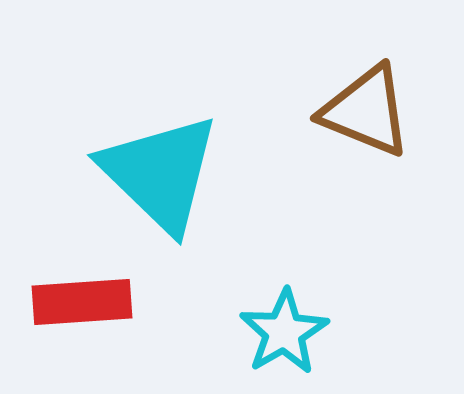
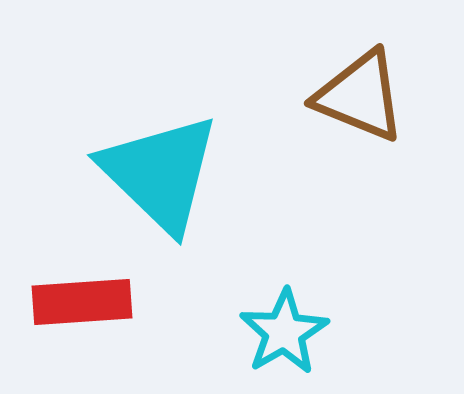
brown triangle: moved 6 px left, 15 px up
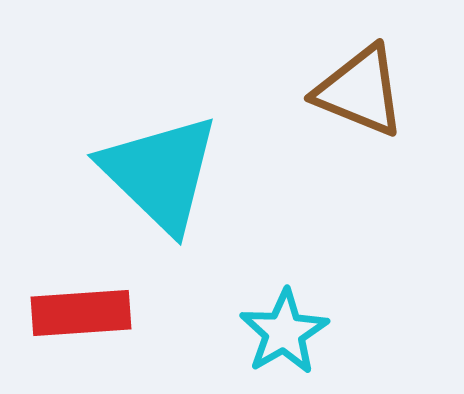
brown triangle: moved 5 px up
red rectangle: moved 1 px left, 11 px down
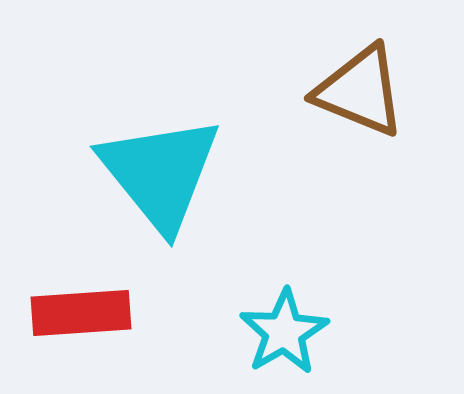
cyan triangle: rotated 7 degrees clockwise
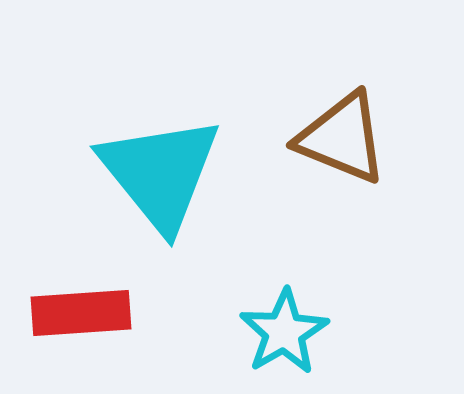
brown triangle: moved 18 px left, 47 px down
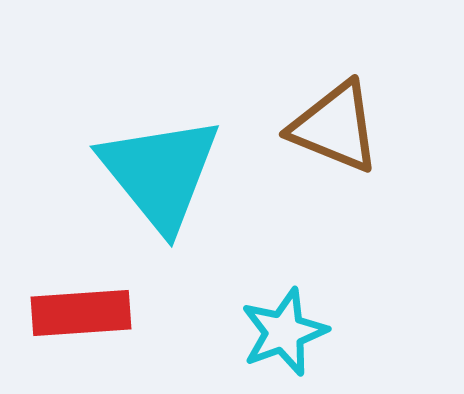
brown triangle: moved 7 px left, 11 px up
cyan star: rotated 10 degrees clockwise
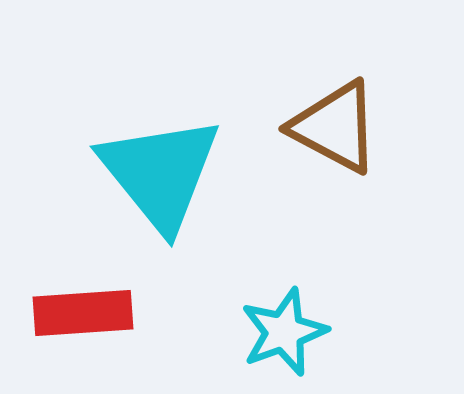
brown triangle: rotated 6 degrees clockwise
red rectangle: moved 2 px right
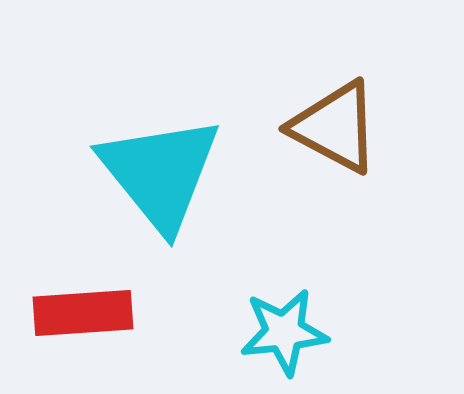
cyan star: rotated 14 degrees clockwise
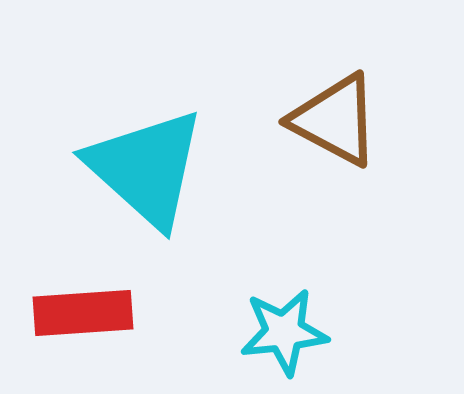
brown triangle: moved 7 px up
cyan triangle: moved 14 px left, 5 px up; rotated 9 degrees counterclockwise
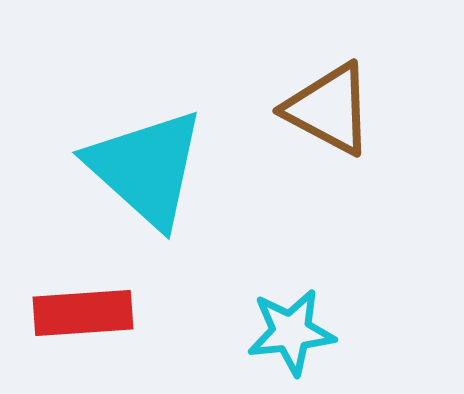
brown triangle: moved 6 px left, 11 px up
cyan star: moved 7 px right
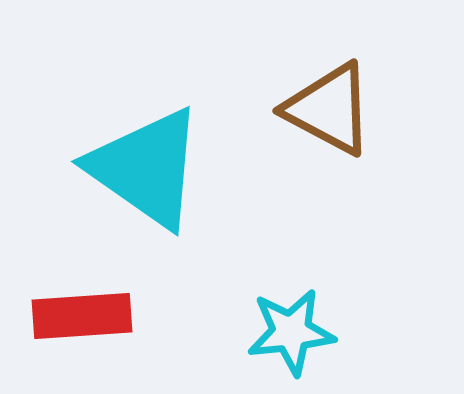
cyan triangle: rotated 7 degrees counterclockwise
red rectangle: moved 1 px left, 3 px down
